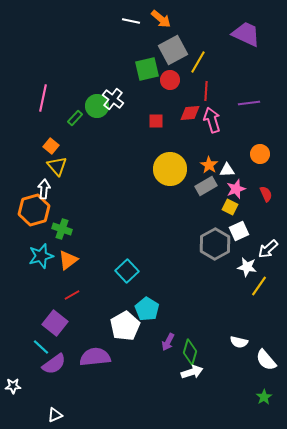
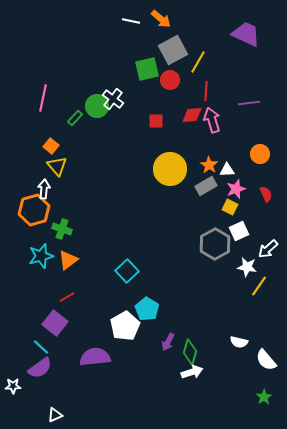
red diamond at (190, 113): moved 2 px right, 2 px down
red line at (72, 295): moved 5 px left, 2 px down
purple semicircle at (54, 364): moved 14 px left, 4 px down
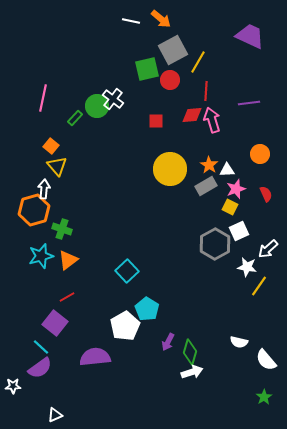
purple trapezoid at (246, 34): moved 4 px right, 2 px down
